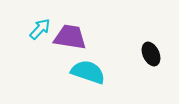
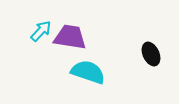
cyan arrow: moved 1 px right, 2 px down
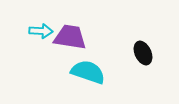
cyan arrow: rotated 50 degrees clockwise
black ellipse: moved 8 px left, 1 px up
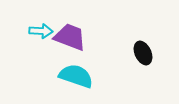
purple trapezoid: rotated 12 degrees clockwise
cyan semicircle: moved 12 px left, 4 px down
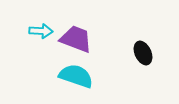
purple trapezoid: moved 6 px right, 2 px down
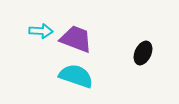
black ellipse: rotated 50 degrees clockwise
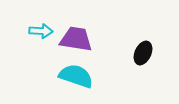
purple trapezoid: rotated 12 degrees counterclockwise
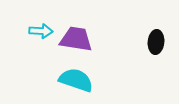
black ellipse: moved 13 px right, 11 px up; rotated 20 degrees counterclockwise
cyan semicircle: moved 4 px down
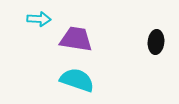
cyan arrow: moved 2 px left, 12 px up
cyan semicircle: moved 1 px right
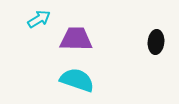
cyan arrow: rotated 35 degrees counterclockwise
purple trapezoid: rotated 8 degrees counterclockwise
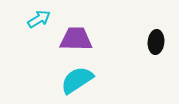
cyan semicircle: rotated 52 degrees counterclockwise
